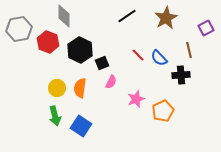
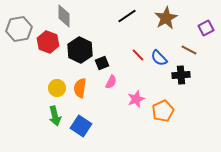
brown line: rotated 49 degrees counterclockwise
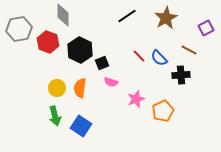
gray diamond: moved 1 px left, 1 px up
red line: moved 1 px right, 1 px down
pink semicircle: rotated 80 degrees clockwise
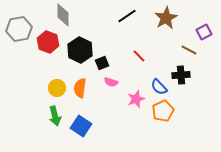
purple square: moved 2 px left, 4 px down
blue semicircle: moved 29 px down
